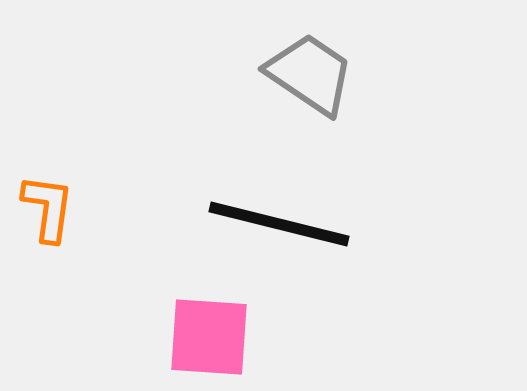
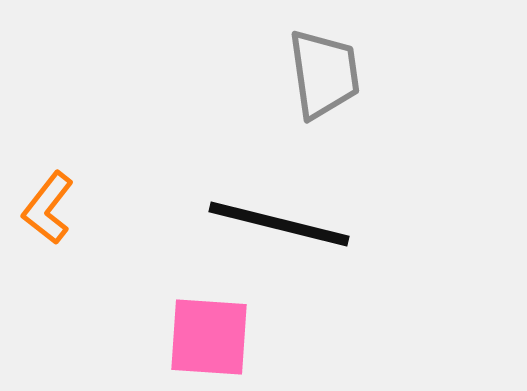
gray trapezoid: moved 14 px right; rotated 48 degrees clockwise
orange L-shape: rotated 150 degrees counterclockwise
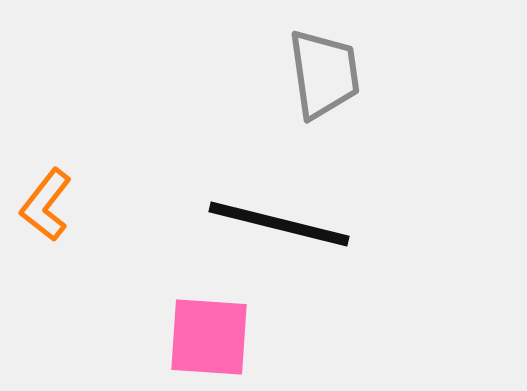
orange L-shape: moved 2 px left, 3 px up
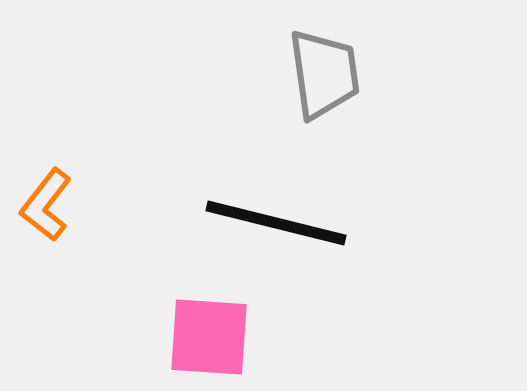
black line: moved 3 px left, 1 px up
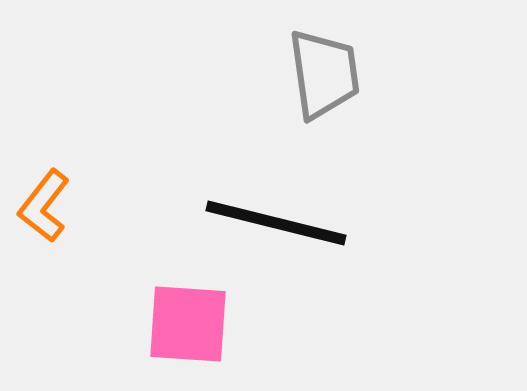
orange L-shape: moved 2 px left, 1 px down
pink square: moved 21 px left, 13 px up
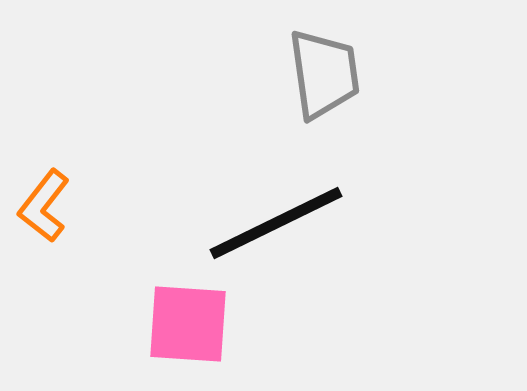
black line: rotated 40 degrees counterclockwise
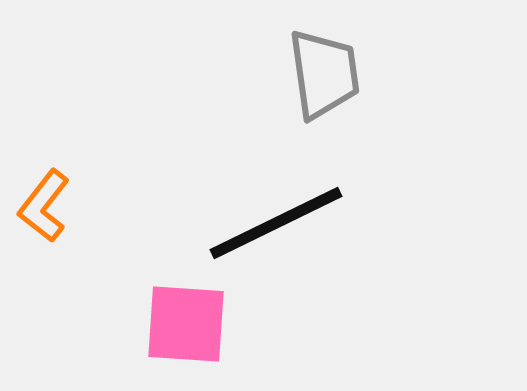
pink square: moved 2 px left
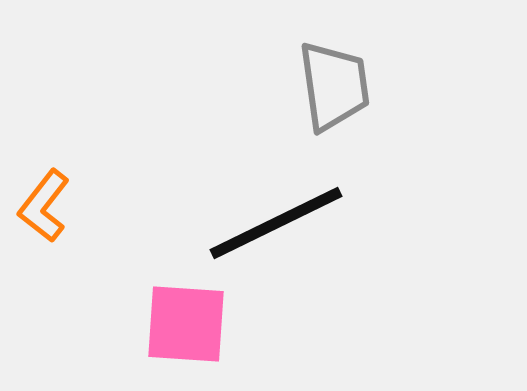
gray trapezoid: moved 10 px right, 12 px down
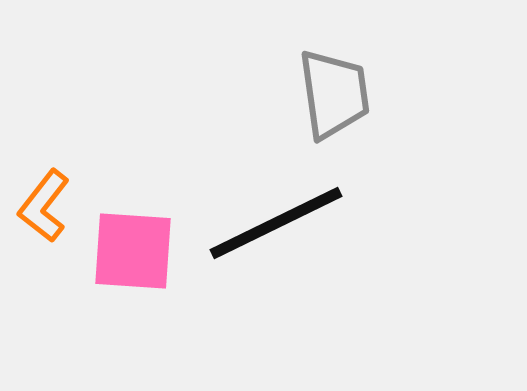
gray trapezoid: moved 8 px down
pink square: moved 53 px left, 73 px up
